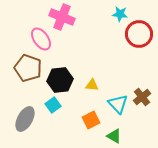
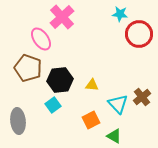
pink cross: rotated 25 degrees clockwise
gray ellipse: moved 7 px left, 2 px down; rotated 35 degrees counterclockwise
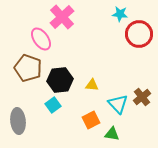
green triangle: moved 2 px left, 2 px up; rotated 21 degrees counterclockwise
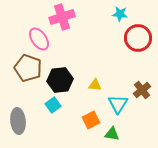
pink cross: rotated 25 degrees clockwise
red circle: moved 1 px left, 4 px down
pink ellipse: moved 2 px left
yellow triangle: moved 3 px right
brown cross: moved 7 px up
cyan triangle: rotated 15 degrees clockwise
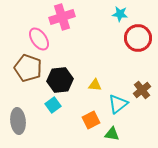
cyan triangle: rotated 20 degrees clockwise
